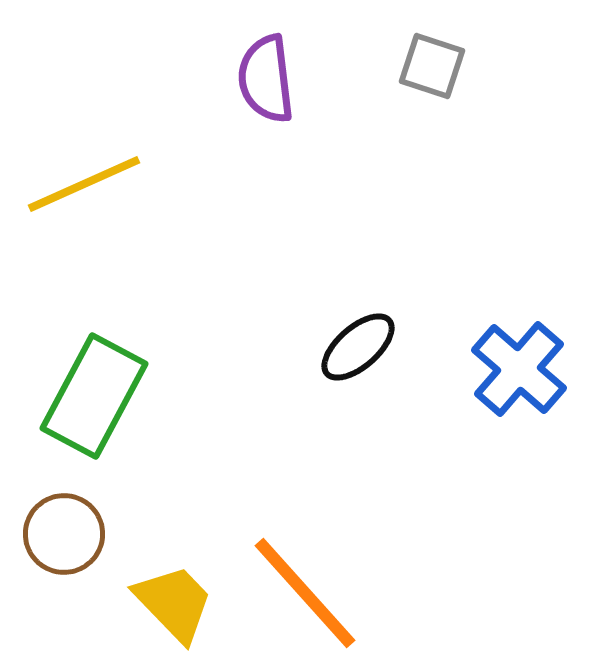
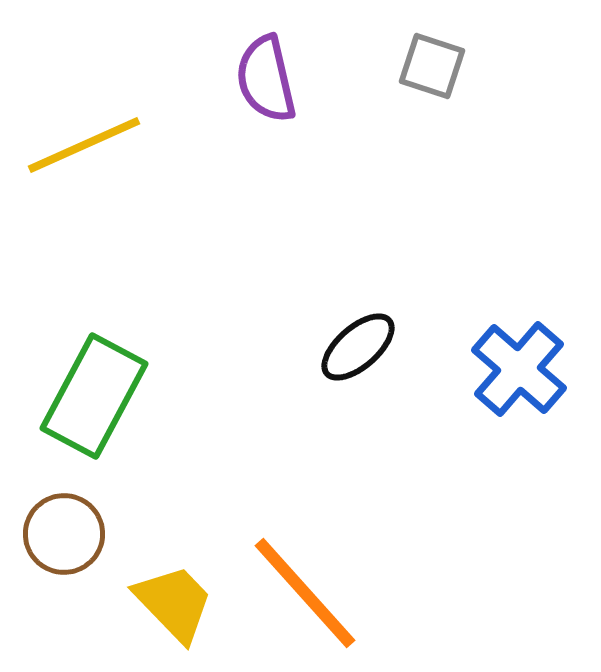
purple semicircle: rotated 6 degrees counterclockwise
yellow line: moved 39 px up
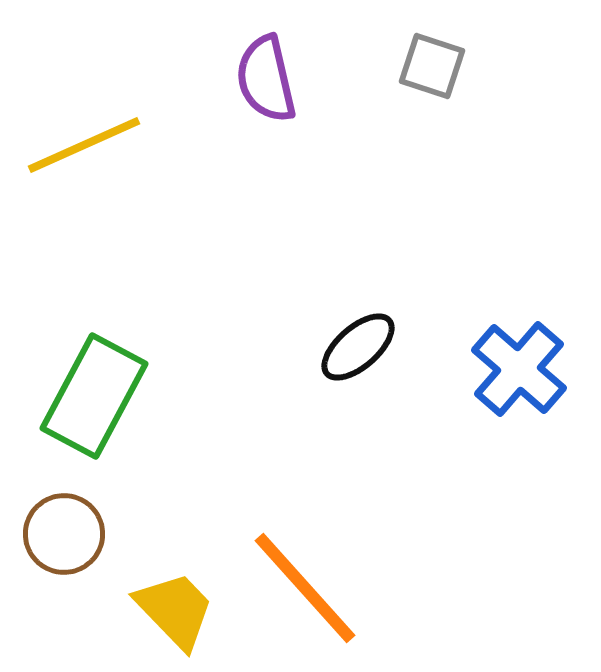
orange line: moved 5 px up
yellow trapezoid: moved 1 px right, 7 px down
